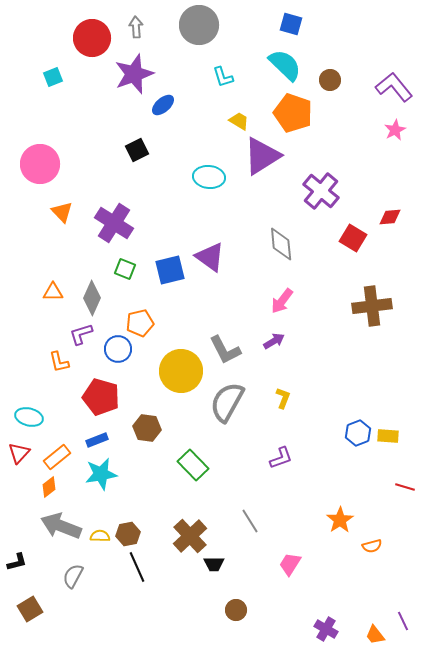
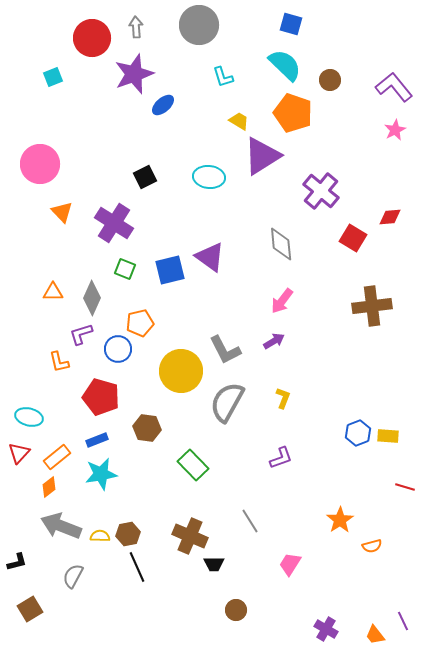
black square at (137, 150): moved 8 px right, 27 px down
brown cross at (190, 536): rotated 24 degrees counterclockwise
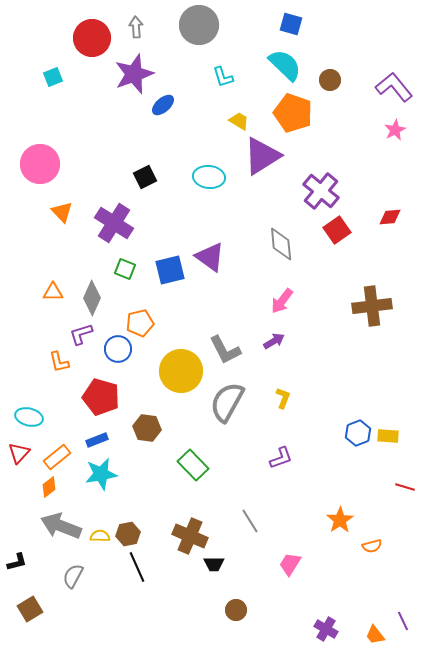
red square at (353, 238): moved 16 px left, 8 px up; rotated 24 degrees clockwise
